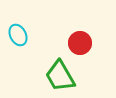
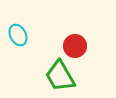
red circle: moved 5 px left, 3 px down
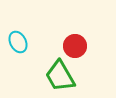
cyan ellipse: moved 7 px down
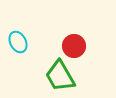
red circle: moved 1 px left
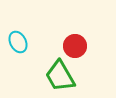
red circle: moved 1 px right
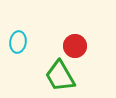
cyan ellipse: rotated 35 degrees clockwise
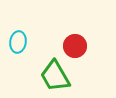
green trapezoid: moved 5 px left
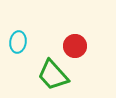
green trapezoid: moved 2 px left, 1 px up; rotated 12 degrees counterclockwise
